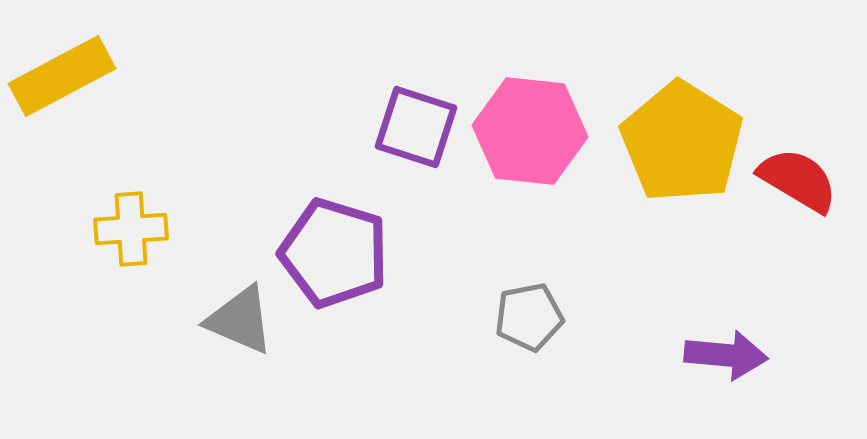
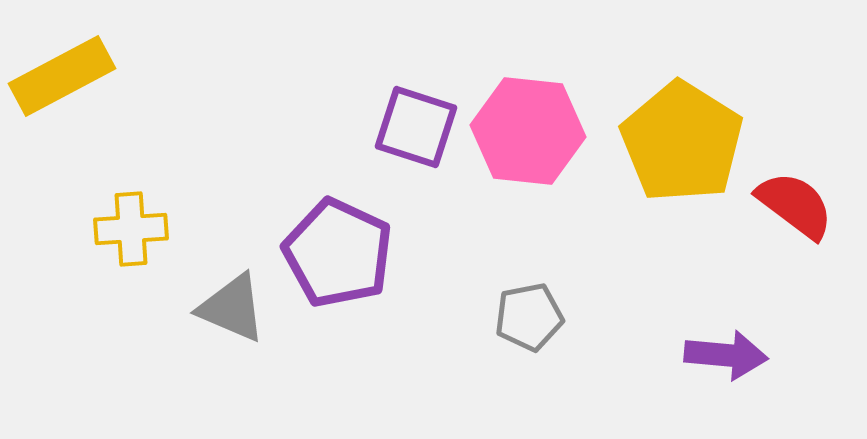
pink hexagon: moved 2 px left
red semicircle: moved 3 px left, 25 px down; rotated 6 degrees clockwise
purple pentagon: moved 4 px right; rotated 8 degrees clockwise
gray triangle: moved 8 px left, 12 px up
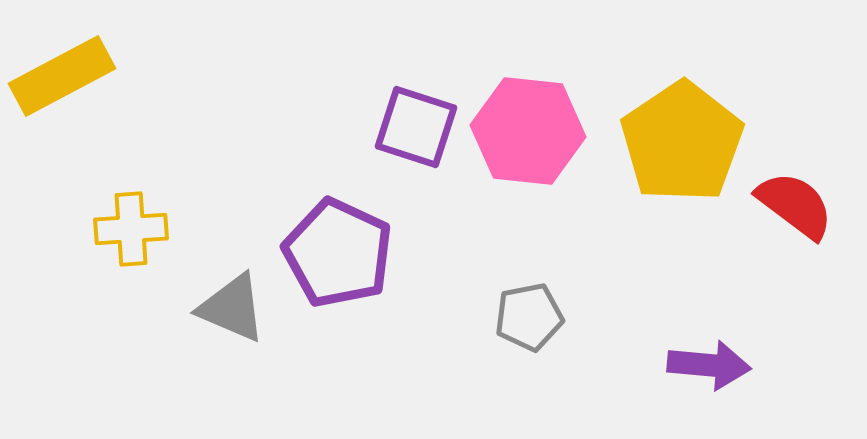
yellow pentagon: rotated 6 degrees clockwise
purple arrow: moved 17 px left, 10 px down
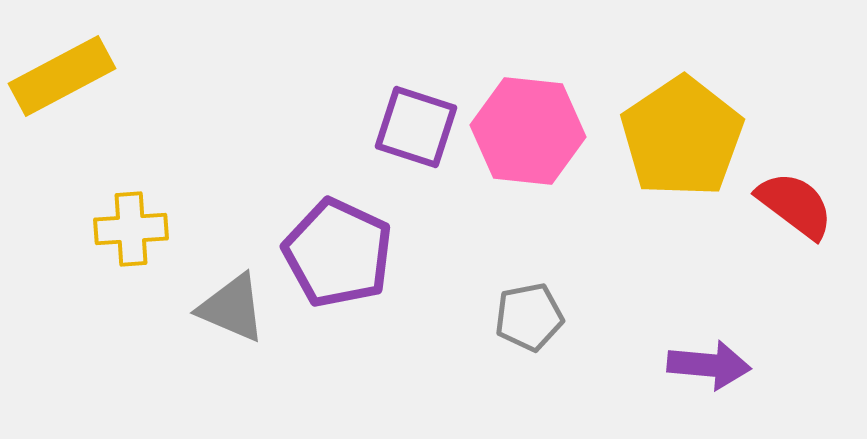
yellow pentagon: moved 5 px up
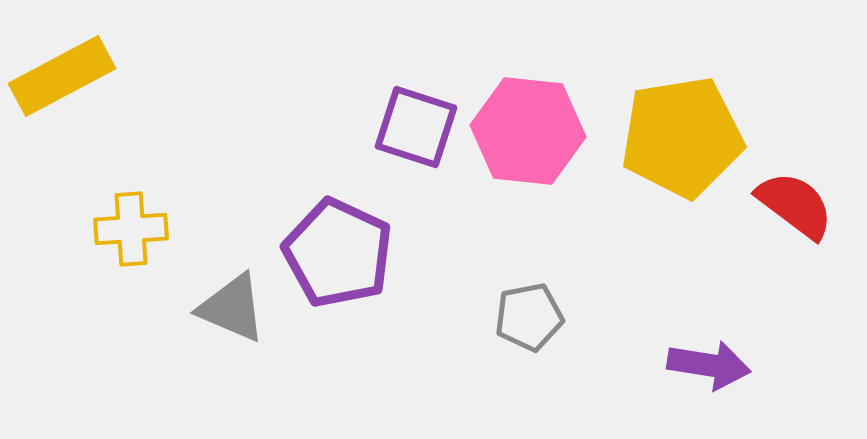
yellow pentagon: rotated 25 degrees clockwise
purple arrow: rotated 4 degrees clockwise
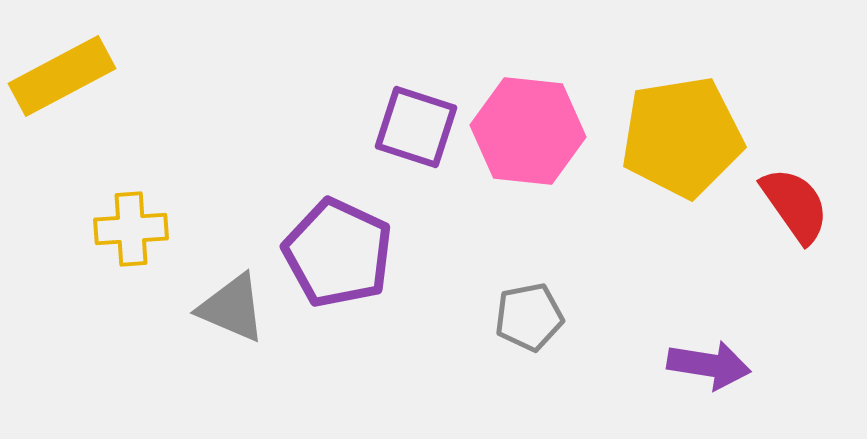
red semicircle: rotated 18 degrees clockwise
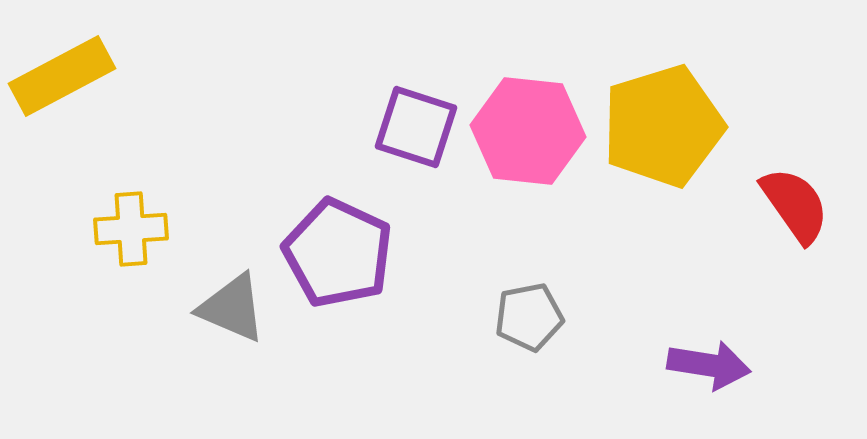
yellow pentagon: moved 19 px left, 11 px up; rotated 8 degrees counterclockwise
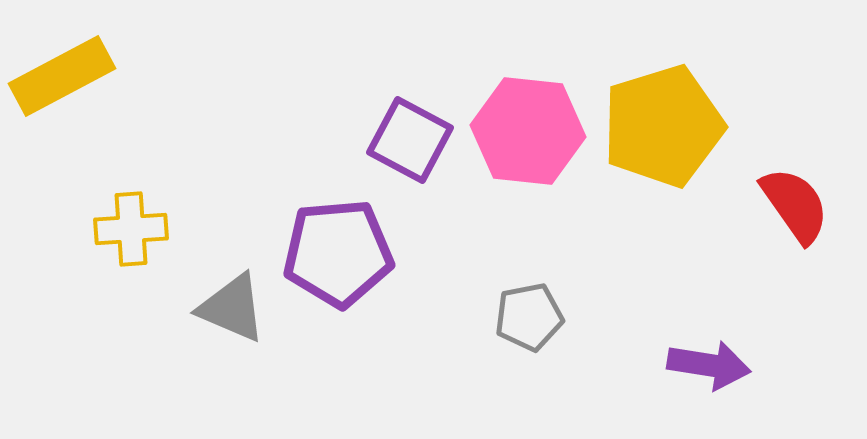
purple square: moved 6 px left, 13 px down; rotated 10 degrees clockwise
purple pentagon: rotated 30 degrees counterclockwise
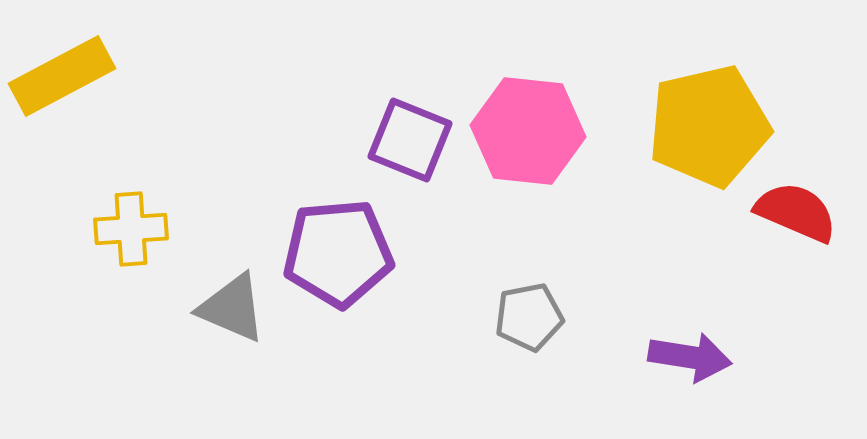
yellow pentagon: moved 46 px right; rotated 4 degrees clockwise
purple square: rotated 6 degrees counterclockwise
red semicircle: moved 1 px right, 7 px down; rotated 32 degrees counterclockwise
purple arrow: moved 19 px left, 8 px up
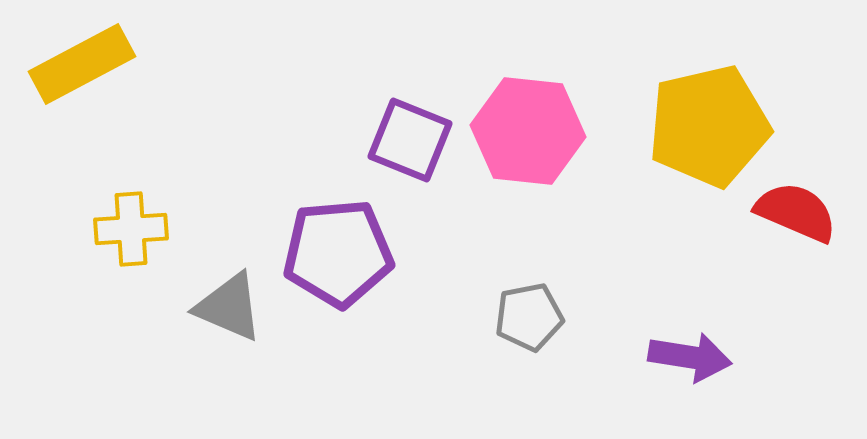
yellow rectangle: moved 20 px right, 12 px up
gray triangle: moved 3 px left, 1 px up
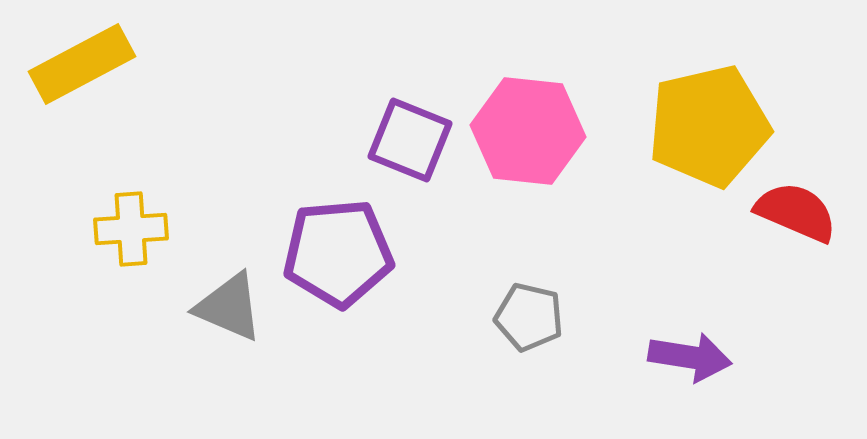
gray pentagon: rotated 24 degrees clockwise
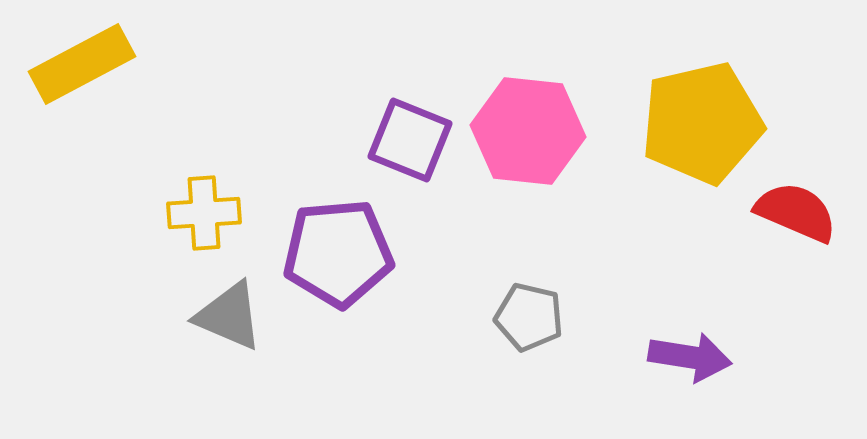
yellow pentagon: moved 7 px left, 3 px up
yellow cross: moved 73 px right, 16 px up
gray triangle: moved 9 px down
